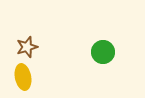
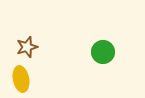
yellow ellipse: moved 2 px left, 2 px down
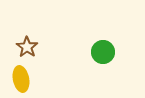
brown star: rotated 20 degrees counterclockwise
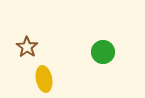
yellow ellipse: moved 23 px right
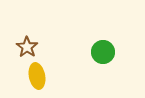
yellow ellipse: moved 7 px left, 3 px up
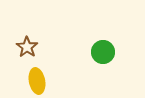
yellow ellipse: moved 5 px down
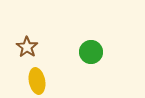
green circle: moved 12 px left
